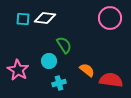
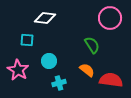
cyan square: moved 4 px right, 21 px down
green semicircle: moved 28 px right
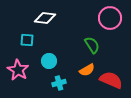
orange semicircle: rotated 112 degrees clockwise
red semicircle: rotated 15 degrees clockwise
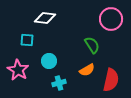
pink circle: moved 1 px right, 1 px down
red semicircle: rotated 80 degrees clockwise
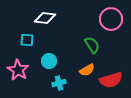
red semicircle: rotated 60 degrees clockwise
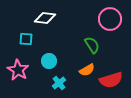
pink circle: moved 1 px left
cyan square: moved 1 px left, 1 px up
cyan cross: rotated 24 degrees counterclockwise
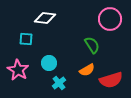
cyan circle: moved 2 px down
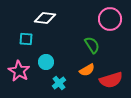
cyan circle: moved 3 px left, 1 px up
pink star: moved 1 px right, 1 px down
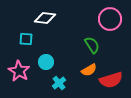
orange semicircle: moved 2 px right
